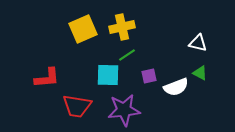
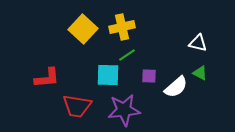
yellow square: rotated 24 degrees counterclockwise
purple square: rotated 14 degrees clockwise
white semicircle: rotated 20 degrees counterclockwise
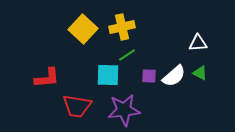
white triangle: rotated 18 degrees counterclockwise
white semicircle: moved 2 px left, 11 px up
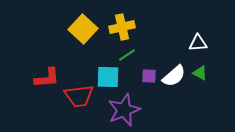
cyan square: moved 2 px down
red trapezoid: moved 2 px right, 10 px up; rotated 16 degrees counterclockwise
purple star: rotated 16 degrees counterclockwise
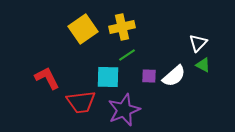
yellow square: rotated 12 degrees clockwise
white triangle: rotated 42 degrees counterclockwise
green triangle: moved 3 px right, 8 px up
red L-shape: rotated 112 degrees counterclockwise
red trapezoid: moved 2 px right, 6 px down
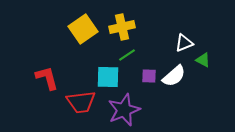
white triangle: moved 14 px left; rotated 24 degrees clockwise
green triangle: moved 5 px up
red L-shape: rotated 12 degrees clockwise
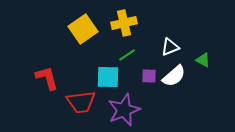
yellow cross: moved 2 px right, 4 px up
white triangle: moved 14 px left, 4 px down
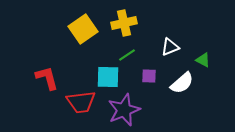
white semicircle: moved 8 px right, 7 px down
